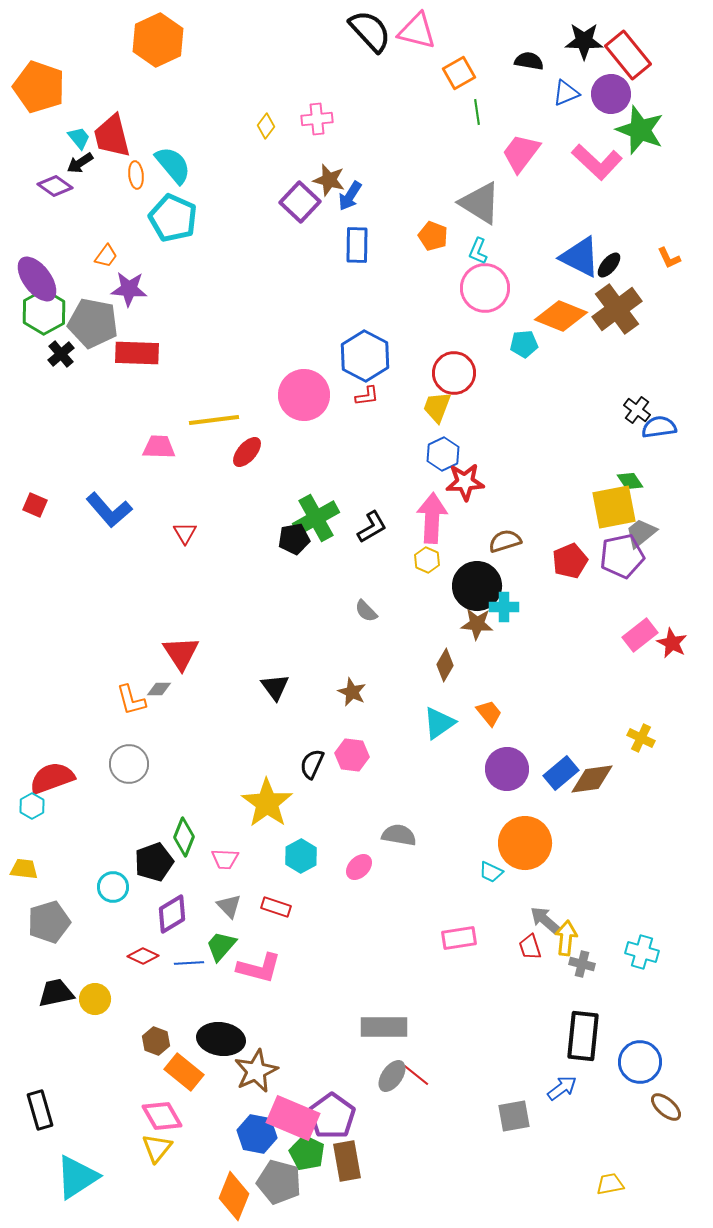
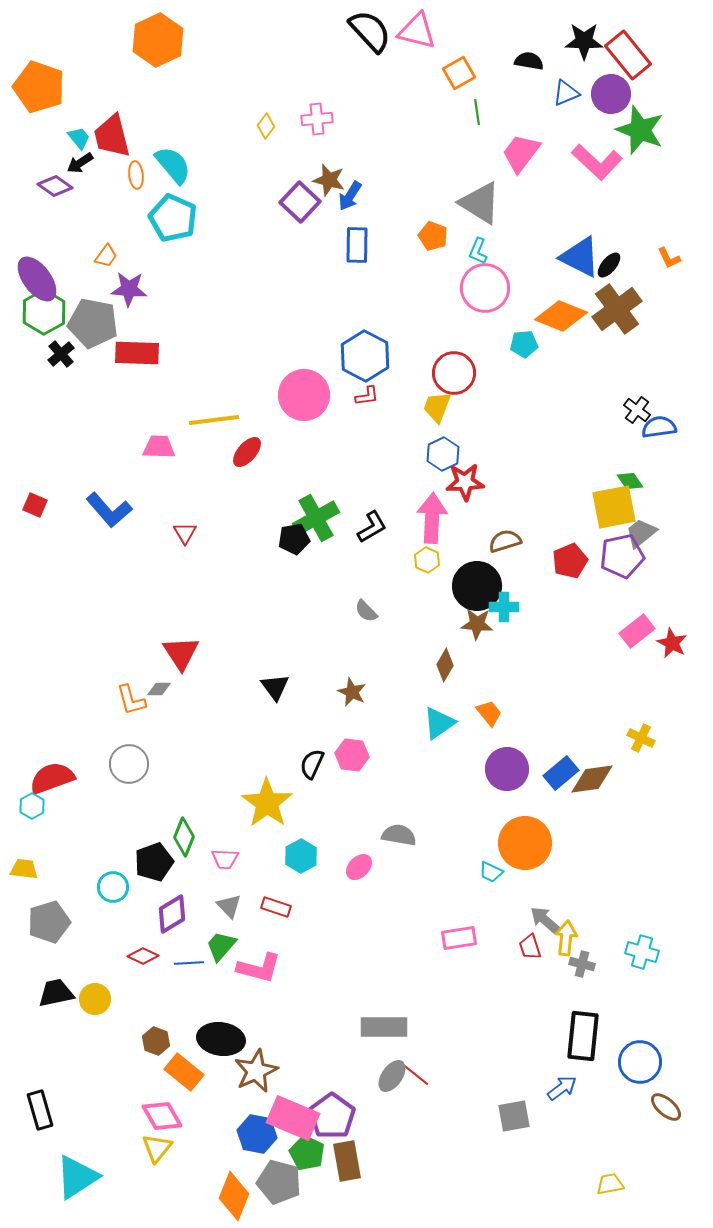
pink rectangle at (640, 635): moved 3 px left, 4 px up
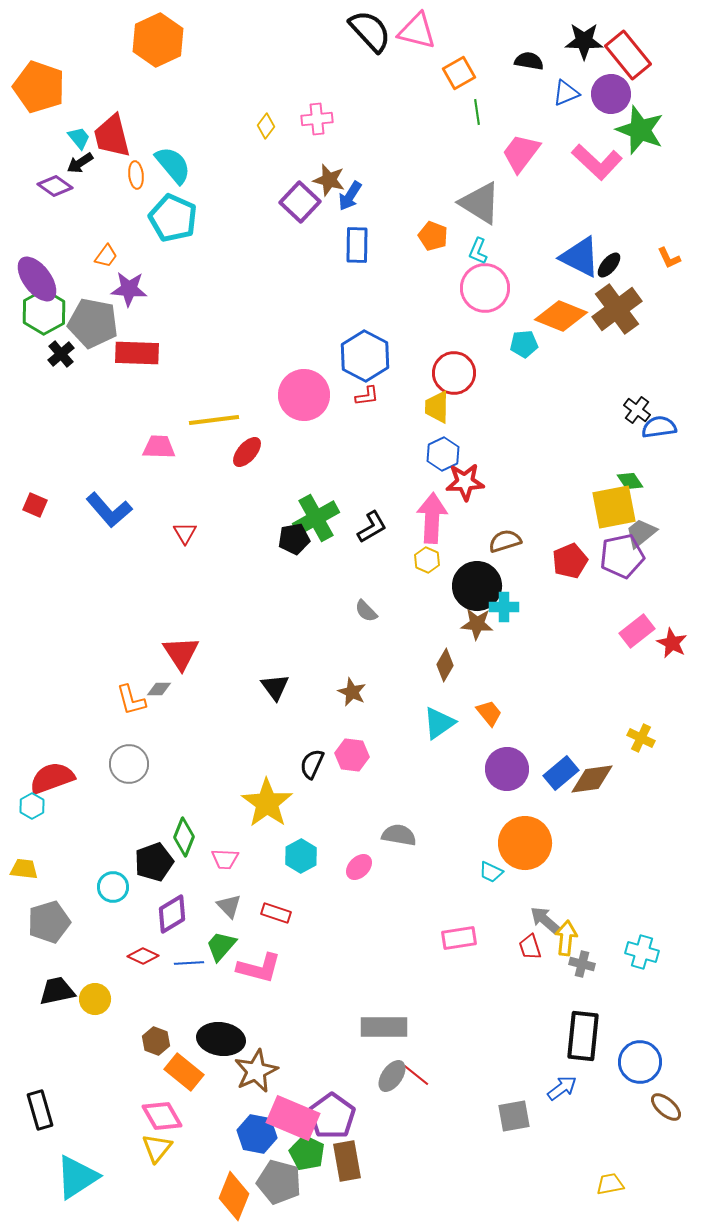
yellow trapezoid at (437, 407): rotated 20 degrees counterclockwise
red rectangle at (276, 907): moved 6 px down
black trapezoid at (56, 993): moved 1 px right, 2 px up
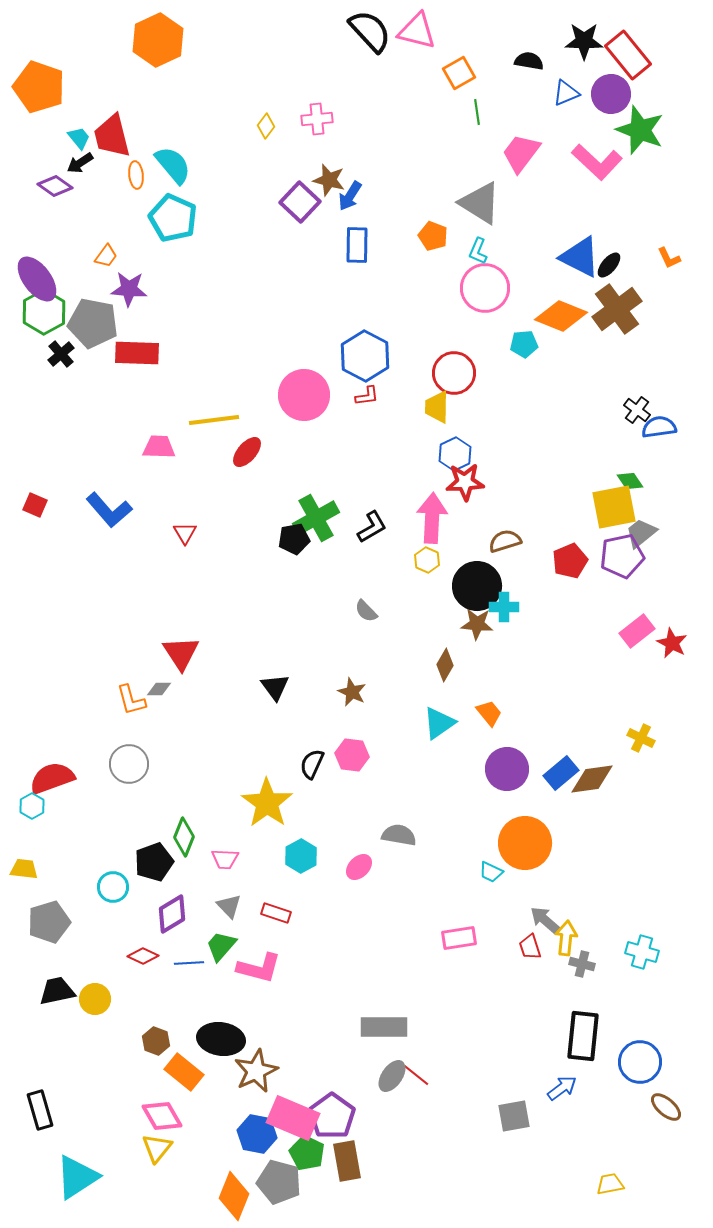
blue hexagon at (443, 454): moved 12 px right
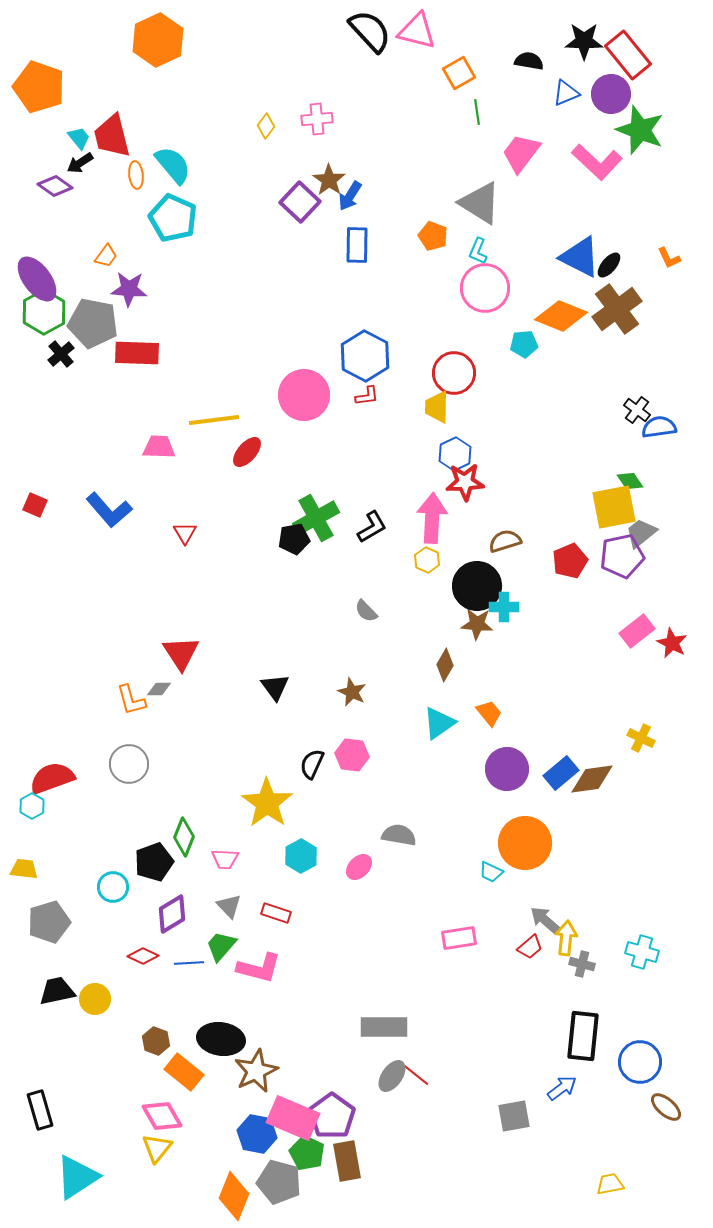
brown star at (329, 180): rotated 20 degrees clockwise
red trapezoid at (530, 947): rotated 112 degrees counterclockwise
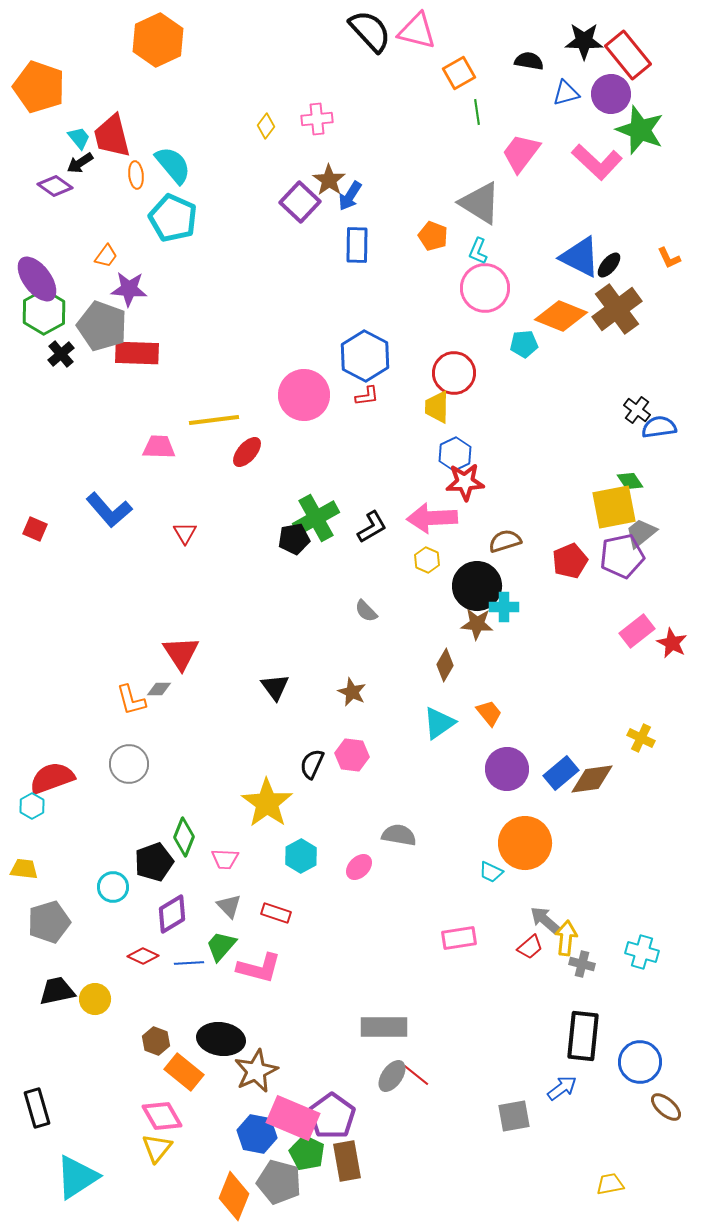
blue triangle at (566, 93): rotated 8 degrees clockwise
gray pentagon at (93, 323): moved 9 px right, 3 px down; rotated 9 degrees clockwise
red square at (35, 505): moved 24 px down
pink arrow at (432, 518): rotated 96 degrees counterclockwise
black rectangle at (40, 1110): moved 3 px left, 2 px up
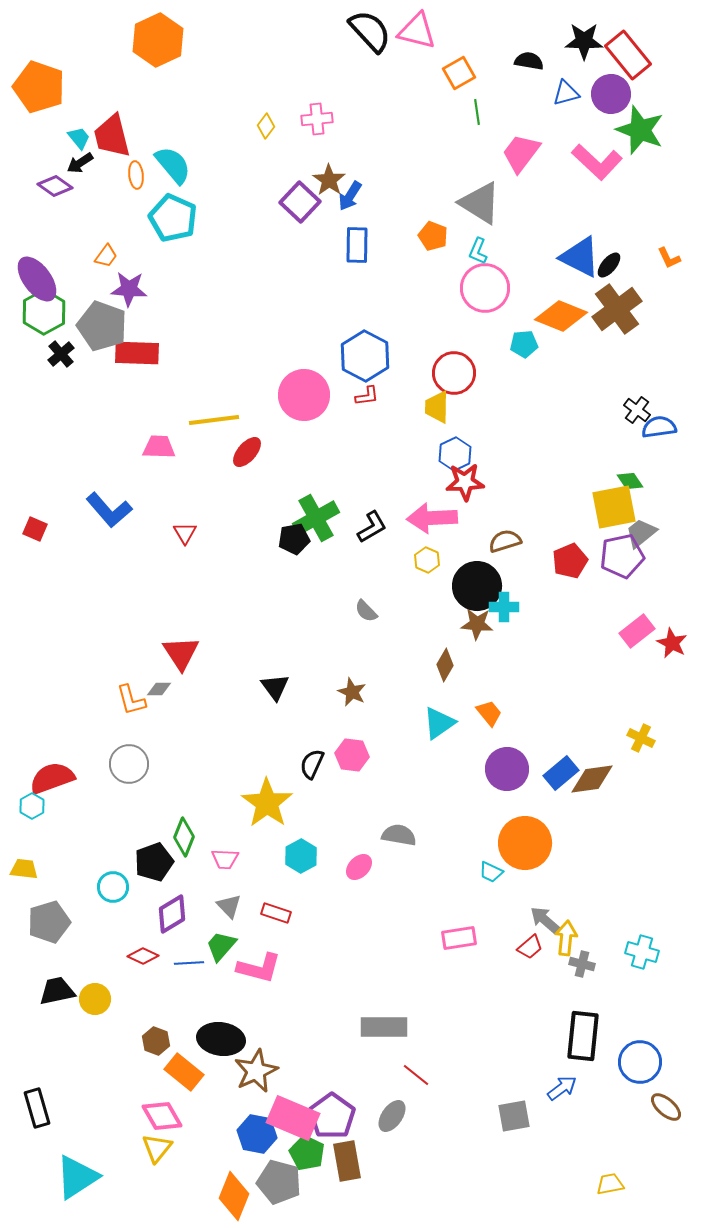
gray ellipse at (392, 1076): moved 40 px down
